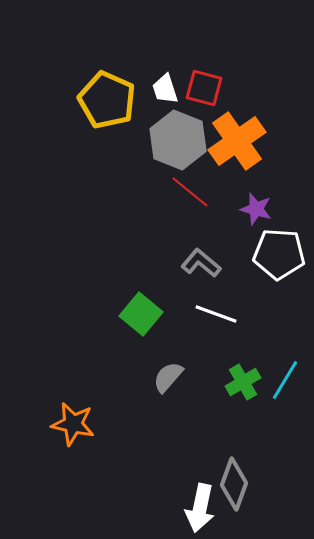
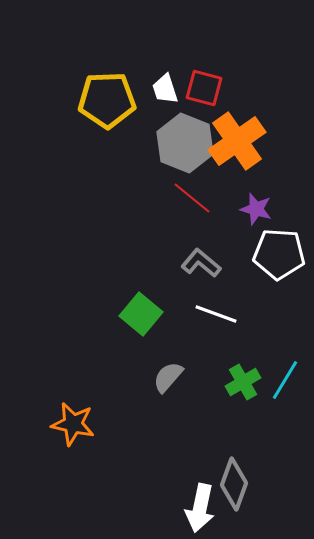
yellow pentagon: rotated 26 degrees counterclockwise
gray hexagon: moved 7 px right, 3 px down
red line: moved 2 px right, 6 px down
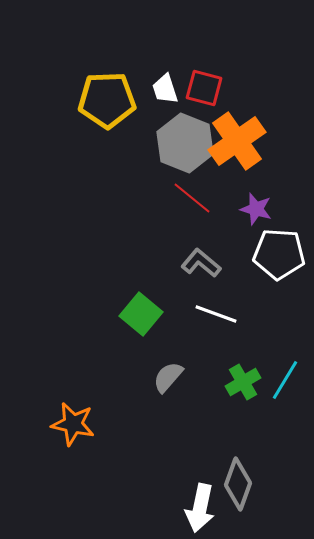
gray diamond: moved 4 px right
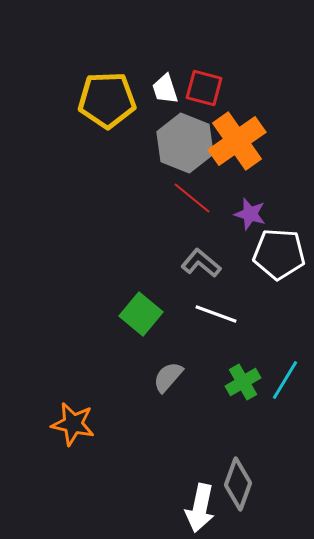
purple star: moved 6 px left, 5 px down
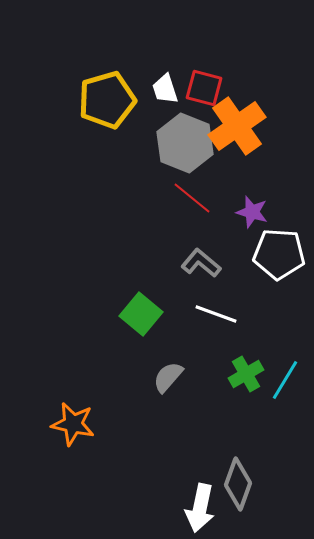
yellow pentagon: rotated 14 degrees counterclockwise
orange cross: moved 15 px up
purple star: moved 2 px right, 2 px up
green cross: moved 3 px right, 8 px up
